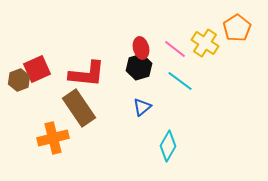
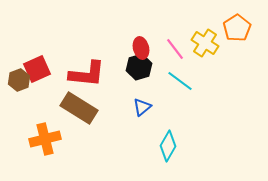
pink line: rotated 15 degrees clockwise
brown rectangle: rotated 24 degrees counterclockwise
orange cross: moved 8 px left, 1 px down
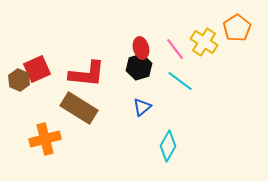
yellow cross: moved 1 px left, 1 px up
brown hexagon: rotated 15 degrees counterclockwise
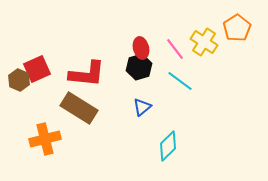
cyan diamond: rotated 16 degrees clockwise
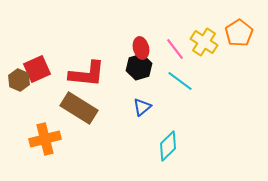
orange pentagon: moved 2 px right, 5 px down
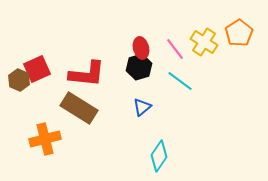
cyan diamond: moved 9 px left, 10 px down; rotated 12 degrees counterclockwise
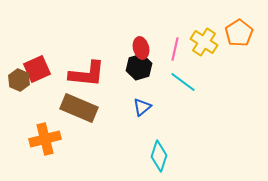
pink line: rotated 50 degrees clockwise
cyan line: moved 3 px right, 1 px down
brown rectangle: rotated 9 degrees counterclockwise
cyan diamond: rotated 16 degrees counterclockwise
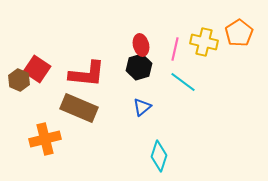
yellow cross: rotated 20 degrees counterclockwise
red ellipse: moved 3 px up
red square: rotated 32 degrees counterclockwise
